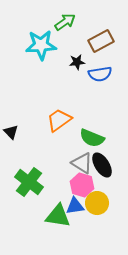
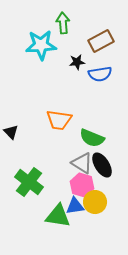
green arrow: moved 2 px left, 1 px down; rotated 60 degrees counterclockwise
orange trapezoid: rotated 136 degrees counterclockwise
yellow circle: moved 2 px left, 1 px up
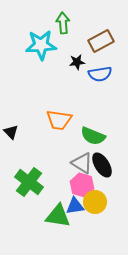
green semicircle: moved 1 px right, 2 px up
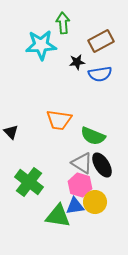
pink hexagon: moved 2 px left
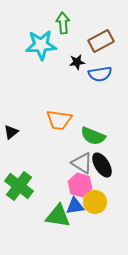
black triangle: rotated 35 degrees clockwise
green cross: moved 10 px left, 4 px down
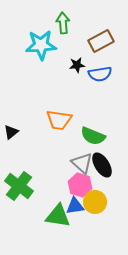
black star: moved 3 px down
gray triangle: rotated 10 degrees clockwise
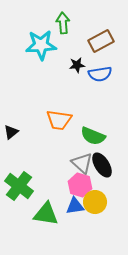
green triangle: moved 12 px left, 2 px up
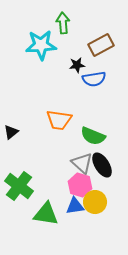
brown rectangle: moved 4 px down
blue semicircle: moved 6 px left, 5 px down
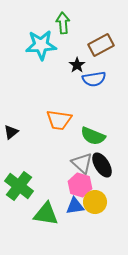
black star: rotated 28 degrees counterclockwise
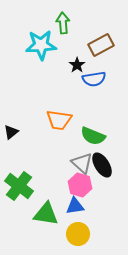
yellow circle: moved 17 px left, 32 px down
